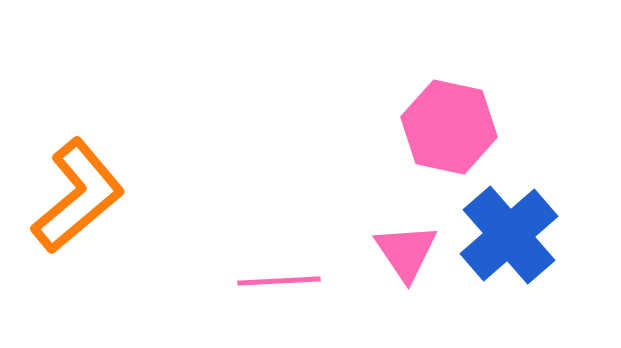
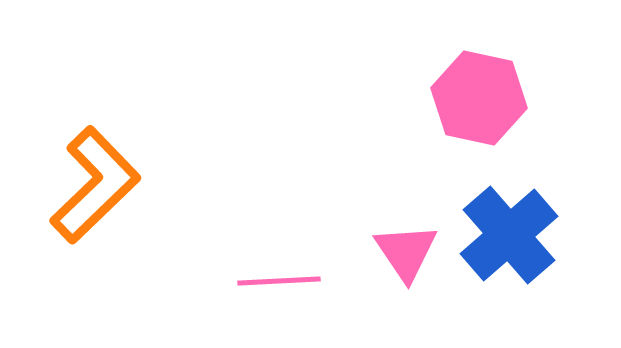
pink hexagon: moved 30 px right, 29 px up
orange L-shape: moved 17 px right, 11 px up; rotated 4 degrees counterclockwise
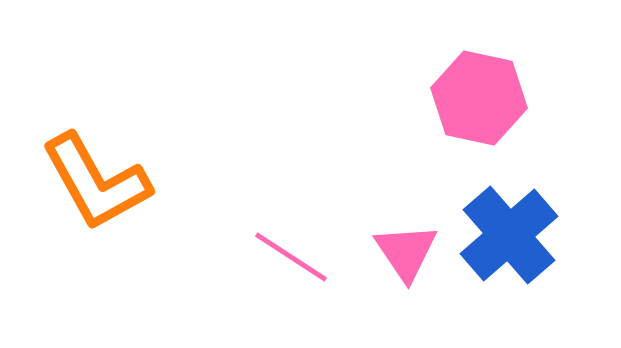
orange L-shape: moved 1 px right, 3 px up; rotated 105 degrees clockwise
pink line: moved 12 px right, 24 px up; rotated 36 degrees clockwise
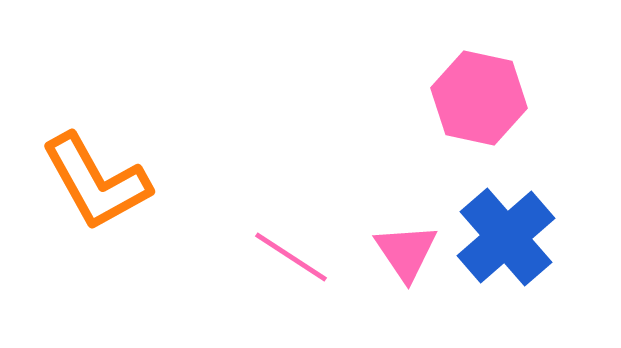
blue cross: moved 3 px left, 2 px down
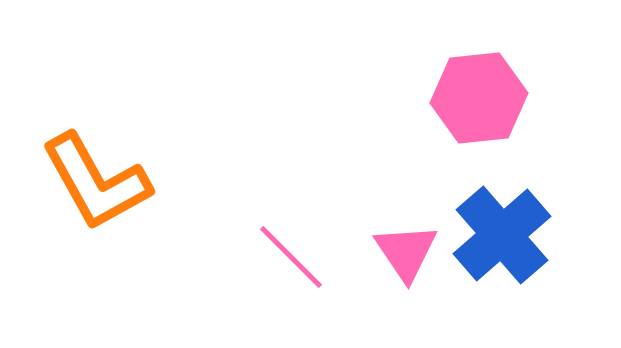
pink hexagon: rotated 18 degrees counterclockwise
blue cross: moved 4 px left, 2 px up
pink line: rotated 12 degrees clockwise
